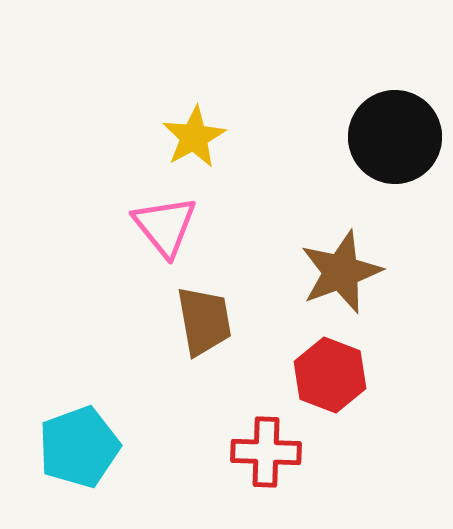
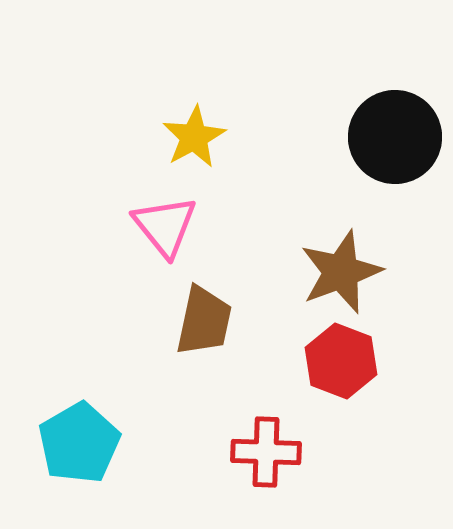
brown trapezoid: rotated 22 degrees clockwise
red hexagon: moved 11 px right, 14 px up
cyan pentagon: moved 4 px up; rotated 10 degrees counterclockwise
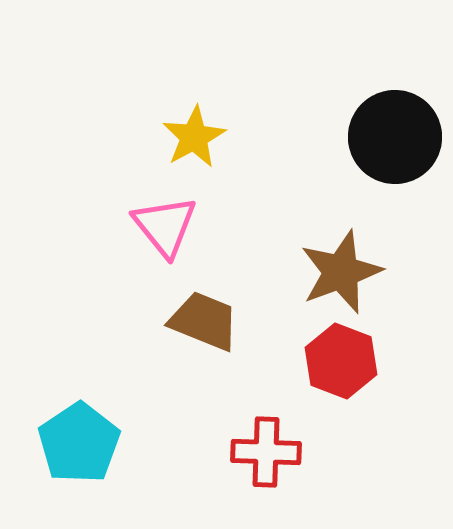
brown trapezoid: rotated 80 degrees counterclockwise
cyan pentagon: rotated 4 degrees counterclockwise
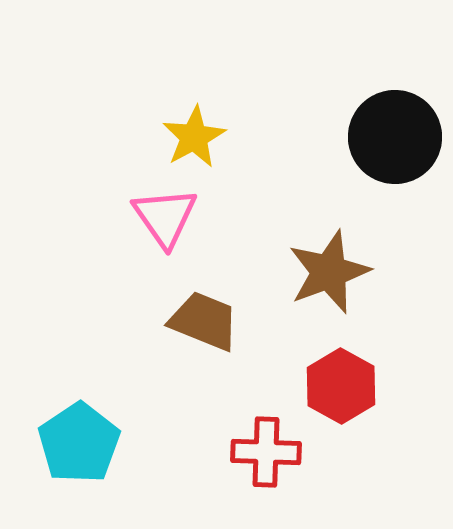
pink triangle: moved 9 px up; rotated 4 degrees clockwise
brown star: moved 12 px left
red hexagon: moved 25 px down; rotated 8 degrees clockwise
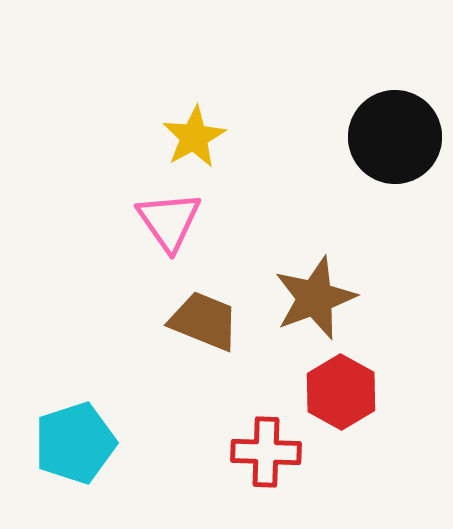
pink triangle: moved 4 px right, 4 px down
brown star: moved 14 px left, 26 px down
red hexagon: moved 6 px down
cyan pentagon: moved 4 px left; rotated 16 degrees clockwise
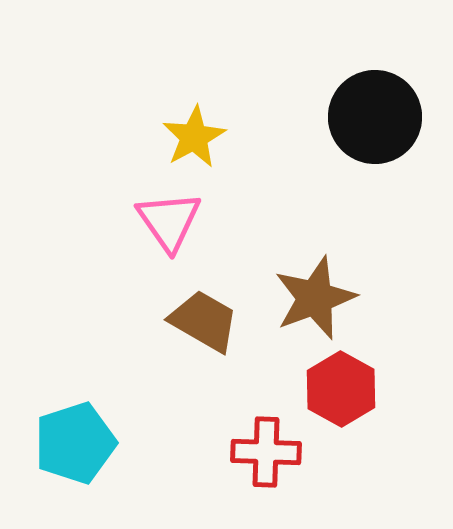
black circle: moved 20 px left, 20 px up
brown trapezoid: rotated 8 degrees clockwise
red hexagon: moved 3 px up
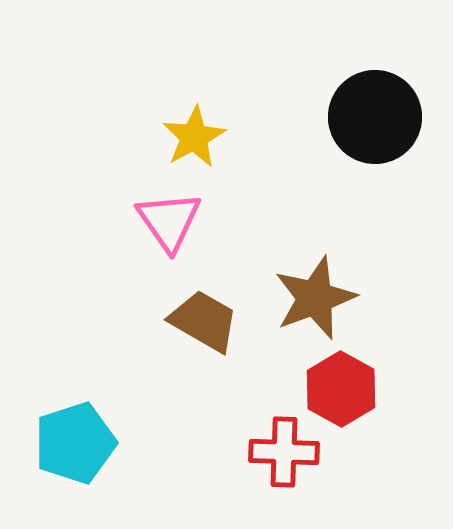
red cross: moved 18 px right
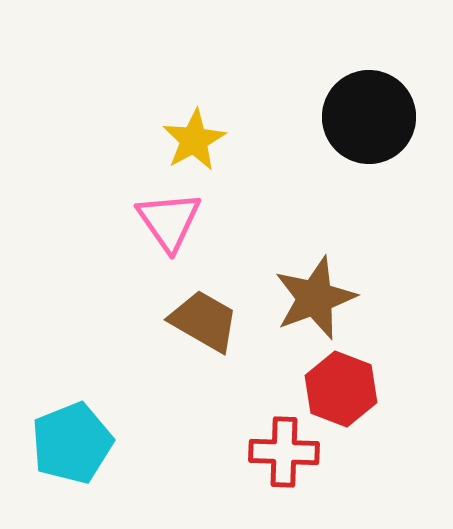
black circle: moved 6 px left
yellow star: moved 3 px down
red hexagon: rotated 8 degrees counterclockwise
cyan pentagon: moved 3 px left; rotated 4 degrees counterclockwise
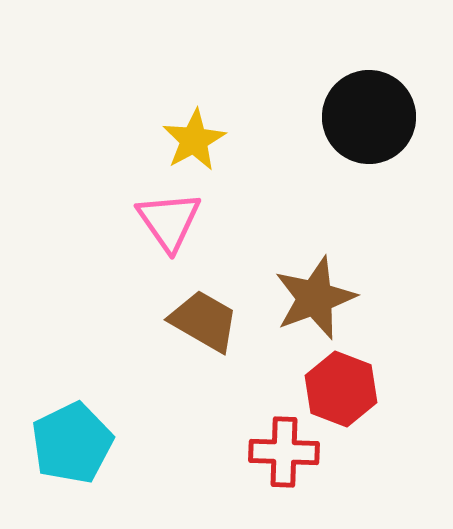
cyan pentagon: rotated 4 degrees counterclockwise
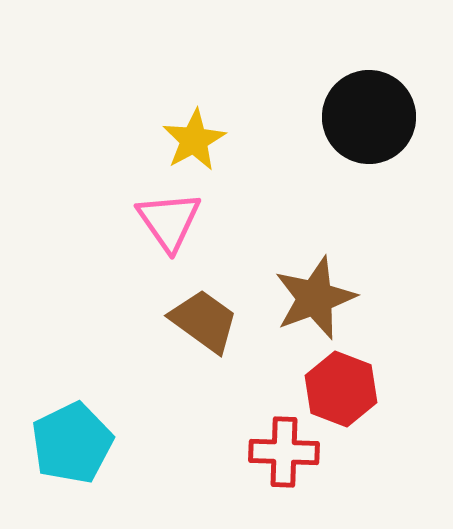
brown trapezoid: rotated 6 degrees clockwise
